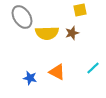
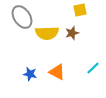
blue star: moved 4 px up
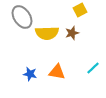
yellow square: rotated 16 degrees counterclockwise
orange triangle: rotated 18 degrees counterclockwise
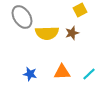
cyan line: moved 4 px left, 6 px down
orange triangle: moved 5 px right; rotated 12 degrees counterclockwise
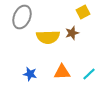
yellow square: moved 3 px right, 2 px down
gray ellipse: rotated 55 degrees clockwise
yellow semicircle: moved 1 px right, 4 px down
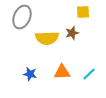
yellow square: rotated 24 degrees clockwise
yellow semicircle: moved 1 px left, 1 px down
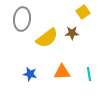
yellow square: rotated 32 degrees counterclockwise
gray ellipse: moved 2 px down; rotated 15 degrees counterclockwise
brown star: rotated 16 degrees clockwise
yellow semicircle: rotated 35 degrees counterclockwise
cyan line: rotated 56 degrees counterclockwise
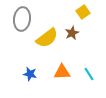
brown star: rotated 24 degrees counterclockwise
cyan line: rotated 24 degrees counterclockwise
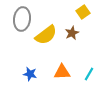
yellow semicircle: moved 1 px left, 3 px up
cyan line: rotated 64 degrees clockwise
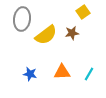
brown star: rotated 16 degrees clockwise
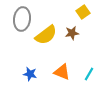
orange triangle: rotated 24 degrees clockwise
